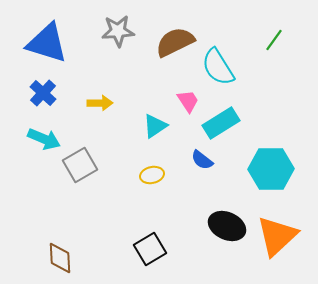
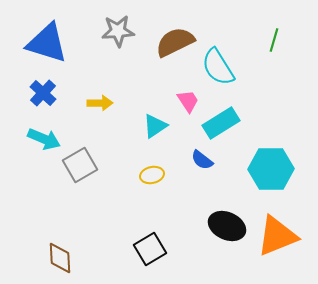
green line: rotated 20 degrees counterclockwise
orange triangle: rotated 21 degrees clockwise
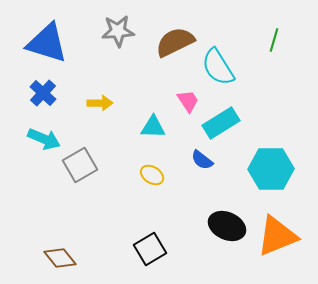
cyan triangle: moved 2 px left, 1 px down; rotated 36 degrees clockwise
yellow ellipse: rotated 45 degrees clockwise
brown diamond: rotated 36 degrees counterclockwise
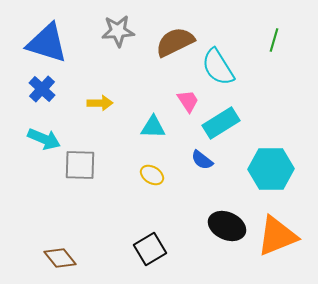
blue cross: moved 1 px left, 4 px up
gray square: rotated 32 degrees clockwise
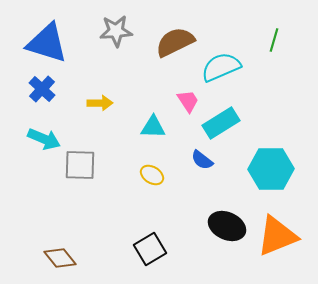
gray star: moved 2 px left
cyan semicircle: moved 3 px right; rotated 99 degrees clockwise
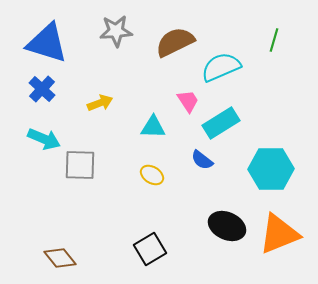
yellow arrow: rotated 20 degrees counterclockwise
orange triangle: moved 2 px right, 2 px up
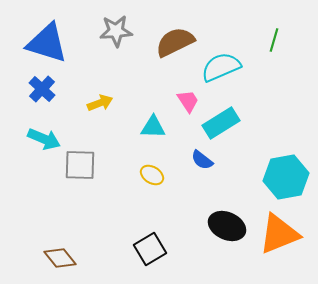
cyan hexagon: moved 15 px right, 8 px down; rotated 9 degrees counterclockwise
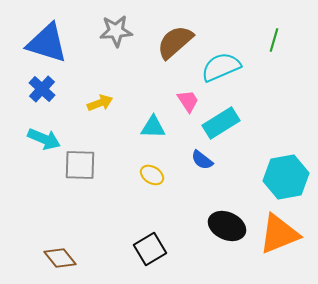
brown semicircle: rotated 15 degrees counterclockwise
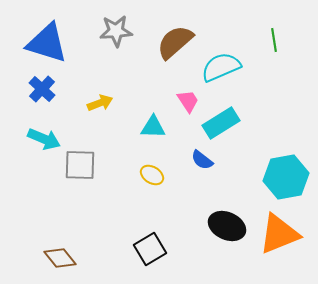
green line: rotated 25 degrees counterclockwise
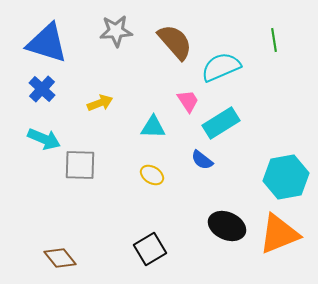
brown semicircle: rotated 90 degrees clockwise
